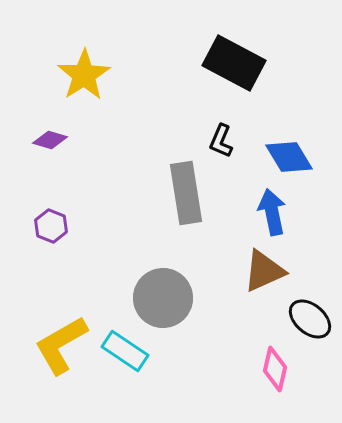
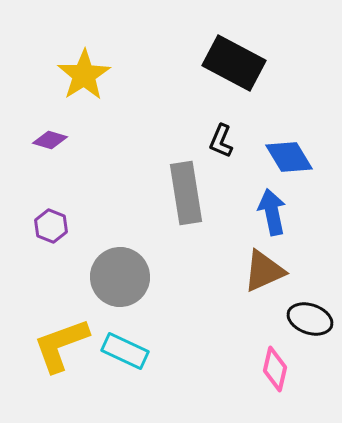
gray circle: moved 43 px left, 21 px up
black ellipse: rotated 21 degrees counterclockwise
yellow L-shape: rotated 10 degrees clockwise
cyan rectangle: rotated 9 degrees counterclockwise
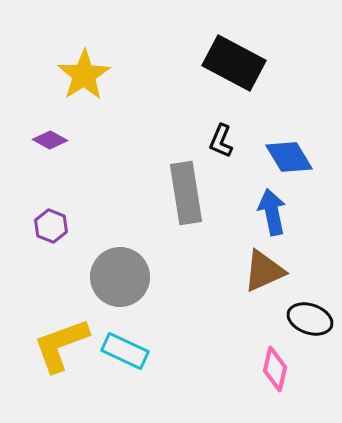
purple diamond: rotated 12 degrees clockwise
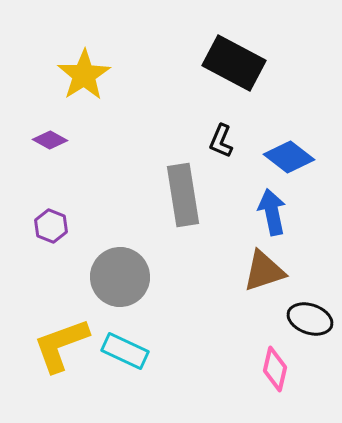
blue diamond: rotated 21 degrees counterclockwise
gray rectangle: moved 3 px left, 2 px down
brown triangle: rotated 6 degrees clockwise
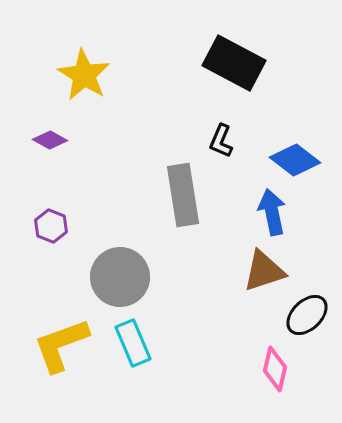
yellow star: rotated 8 degrees counterclockwise
blue diamond: moved 6 px right, 3 px down
black ellipse: moved 3 px left, 4 px up; rotated 63 degrees counterclockwise
cyan rectangle: moved 8 px right, 8 px up; rotated 42 degrees clockwise
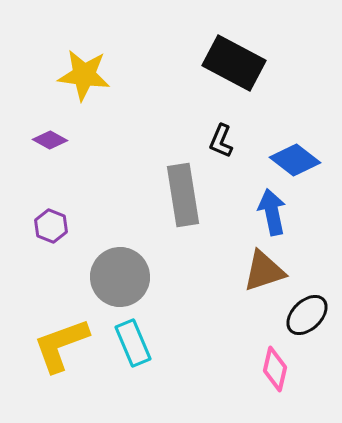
yellow star: rotated 24 degrees counterclockwise
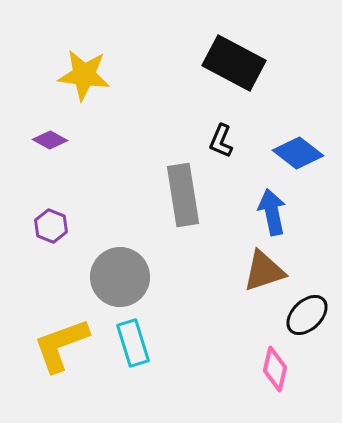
blue diamond: moved 3 px right, 7 px up
cyan rectangle: rotated 6 degrees clockwise
